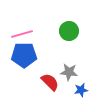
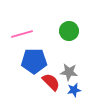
blue pentagon: moved 10 px right, 6 px down
red semicircle: moved 1 px right
blue star: moved 7 px left
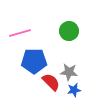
pink line: moved 2 px left, 1 px up
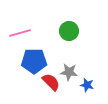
blue star: moved 13 px right, 5 px up; rotated 24 degrees clockwise
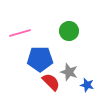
blue pentagon: moved 6 px right, 2 px up
gray star: rotated 12 degrees clockwise
